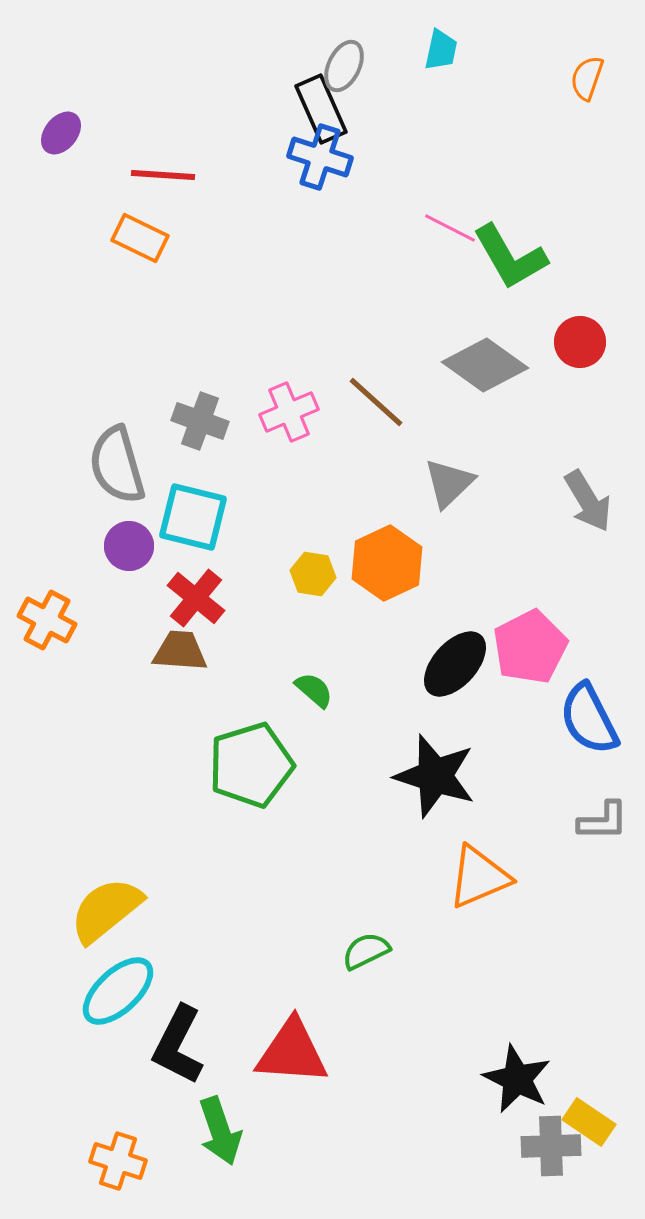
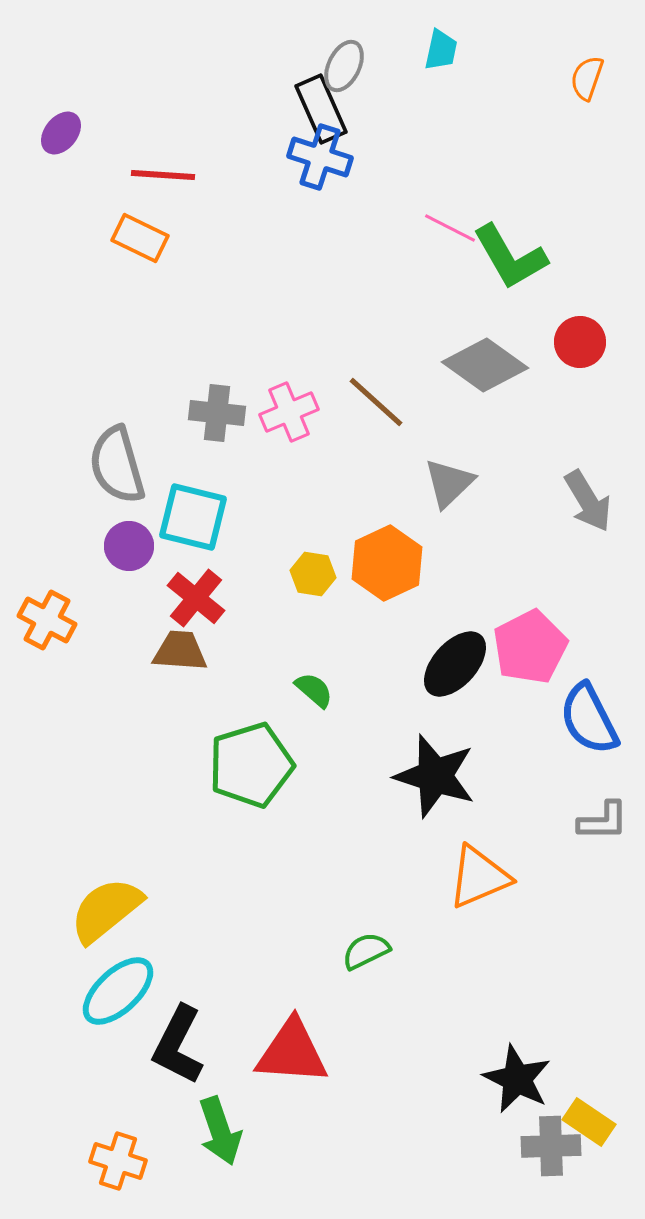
gray cross at (200, 421): moved 17 px right, 8 px up; rotated 14 degrees counterclockwise
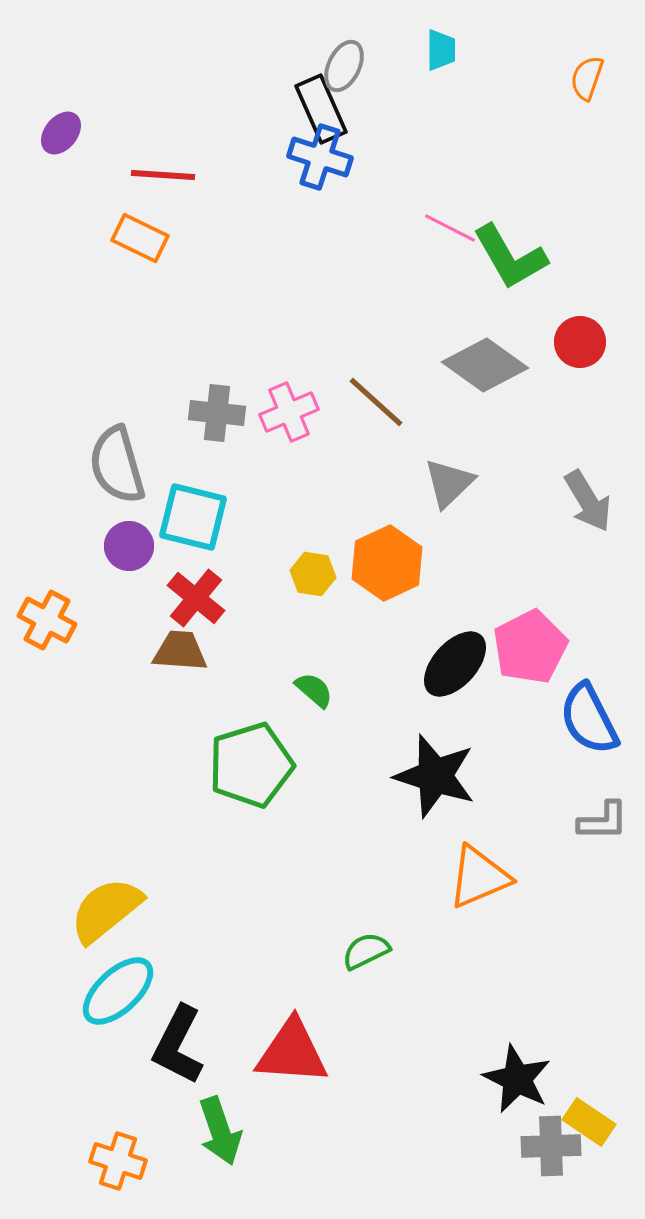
cyan trapezoid at (441, 50): rotated 12 degrees counterclockwise
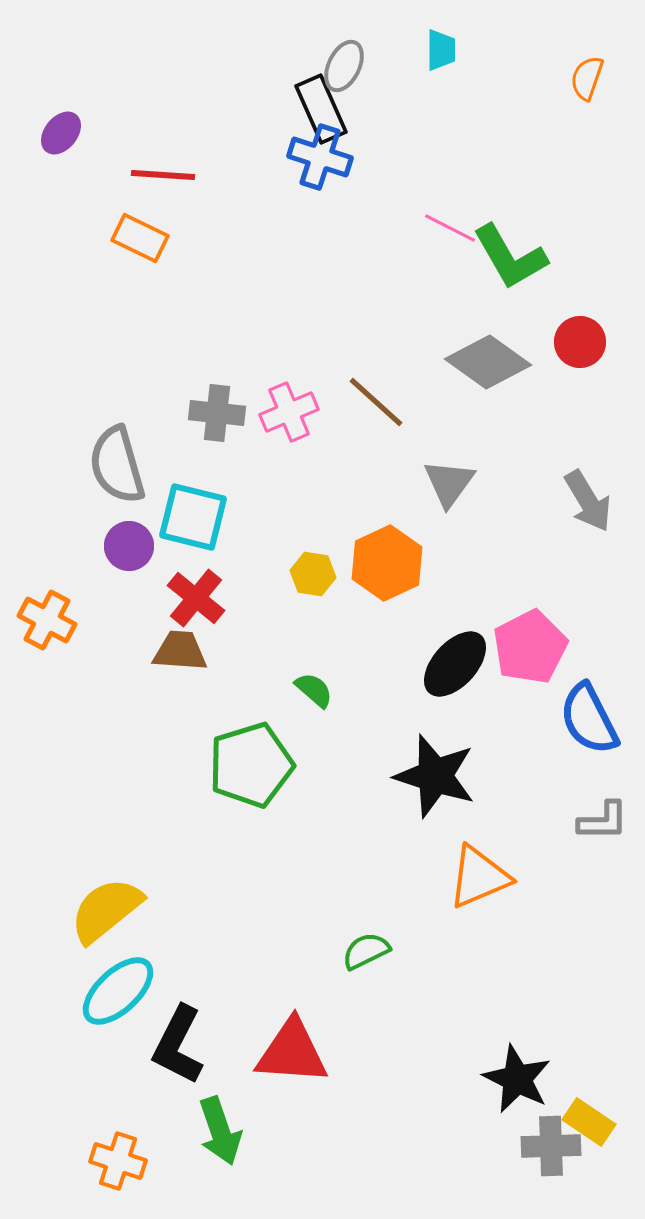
gray diamond at (485, 365): moved 3 px right, 3 px up
gray triangle at (449, 483): rotated 10 degrees counterclockwise
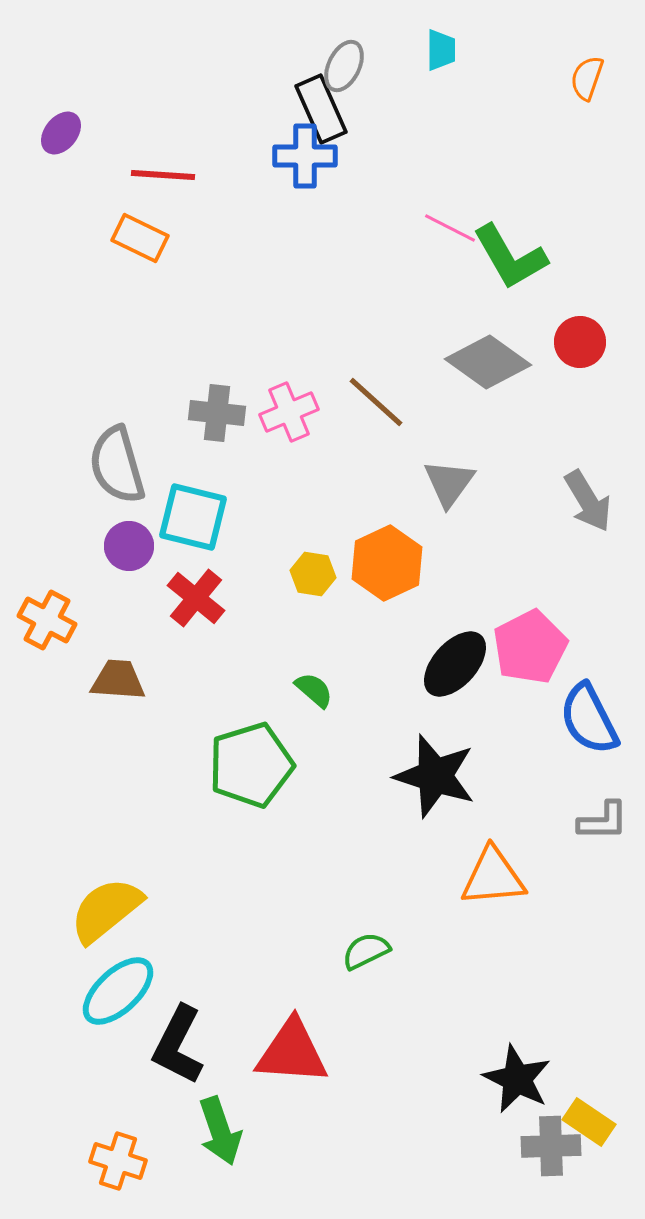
blue cross at (320, 157): moved 15 px left, 1 px up; rotated 18 degrees counterclockwise
brown trapezoid at (180, 651): moved 62 px left, 29 px down
orange triangle at (479, 877): moved 14 px right; rotated 18 degrees clockwise
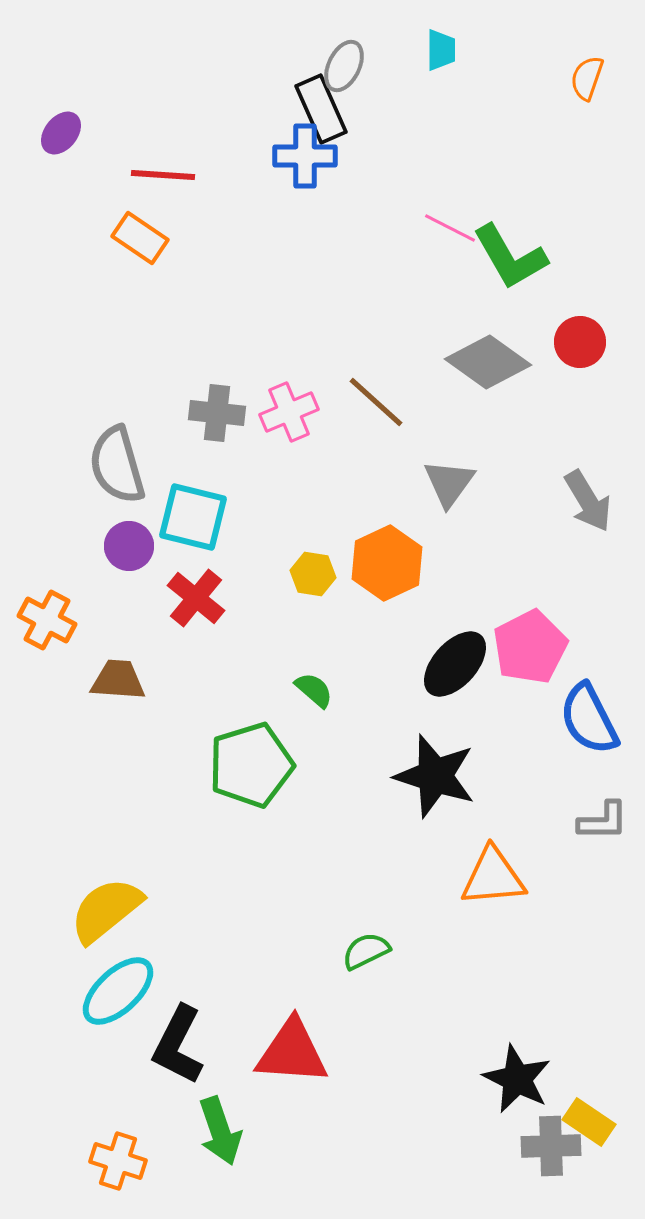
orange rectangle at (140, 238): rotated 8 degrees clockwise
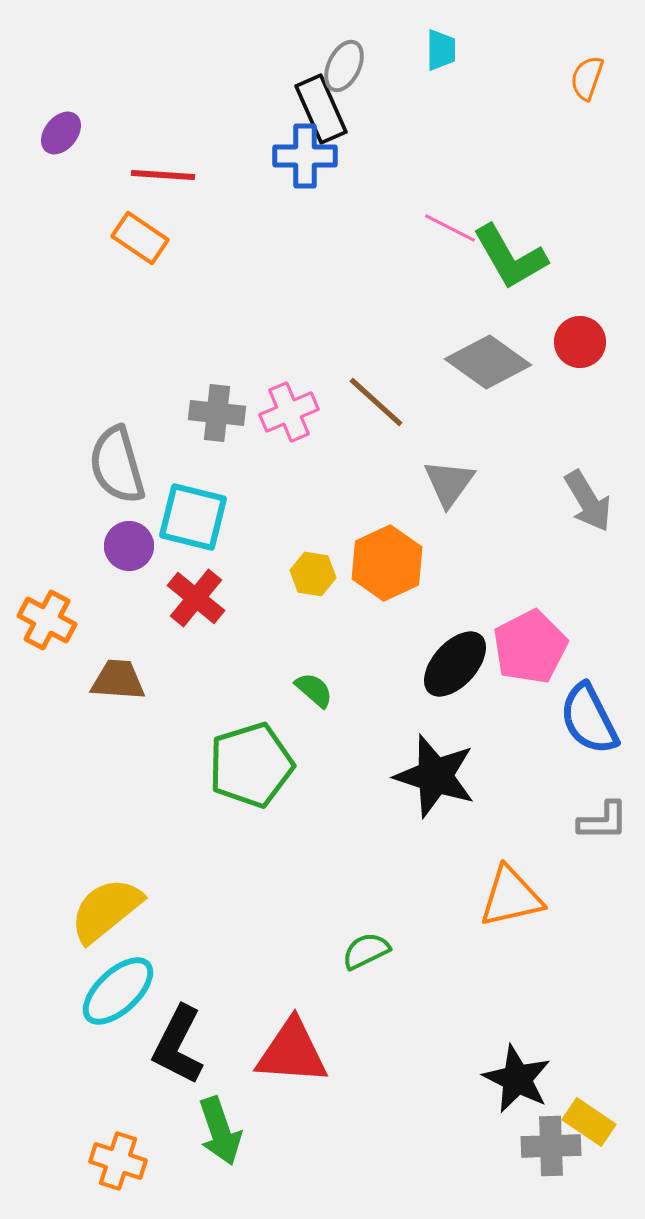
orange triangle at (493, 877): moved 18 px right, 20 px down; rotated 8 degrees counterclockwise
